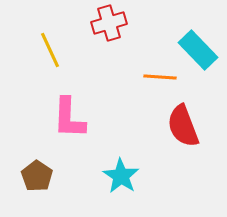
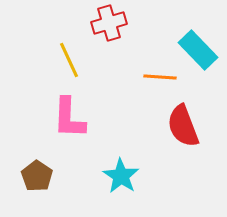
yellow line: moved 19 px right, 10 px down
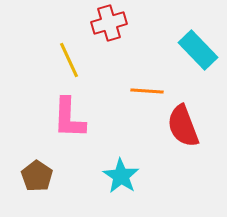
orange line: moved 13 px left, 14 px down
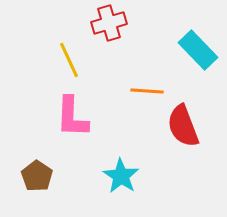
pink L-shape: moved 3 px right, 1 px up
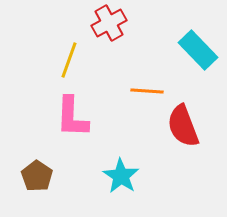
red cross: rotated 12 degrees counterclockwise
yellow line: rotated 45 degrees clockwise
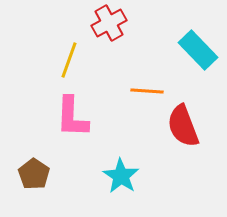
brown pentagon: moved 3 px left, 2 px up
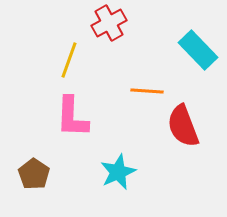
cyan star: moved 3 px left, 4 px up; rotated 15 degrees clockwise
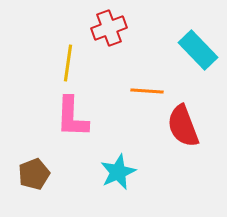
red cross: moved 5 px down; rotated 8 degrees clockwise
yellow line: moved 1 px left, 3 px down; rotated 12 degrees counterclockwise
brown pentagon: rotated 16 degrees clockwise
